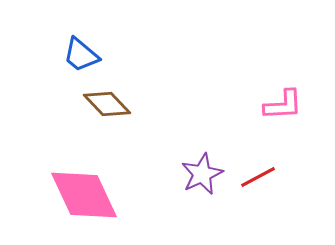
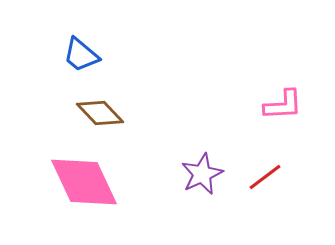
brown diamond: moved 7 px left, 9 px down
red line: moved 7 px right; rotated 9 degrees counterclockwise
pink diamond: moved 13 px up
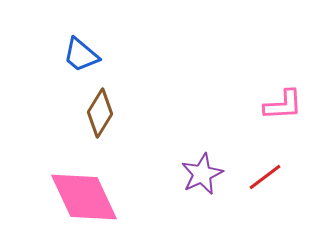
brown diamond: rotated 75 degrees clockwise
pink diamond: moved 15 px down
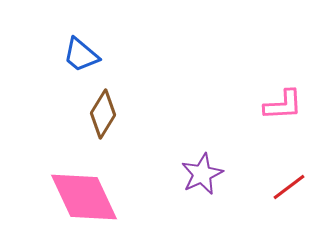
brown diamond: moved 3 px right, 1 px down
red line: moved 24 px right, 10 px down
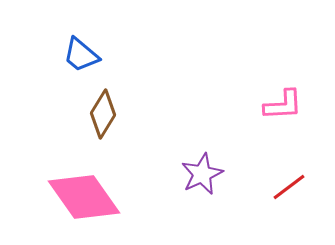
pink diamond: rotated 10 degrees counterclockwise
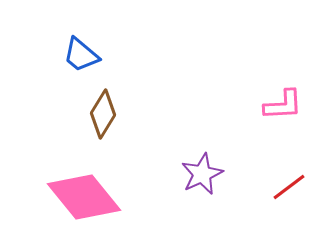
pink diamond: rotated 4 degrees counterclockwise
